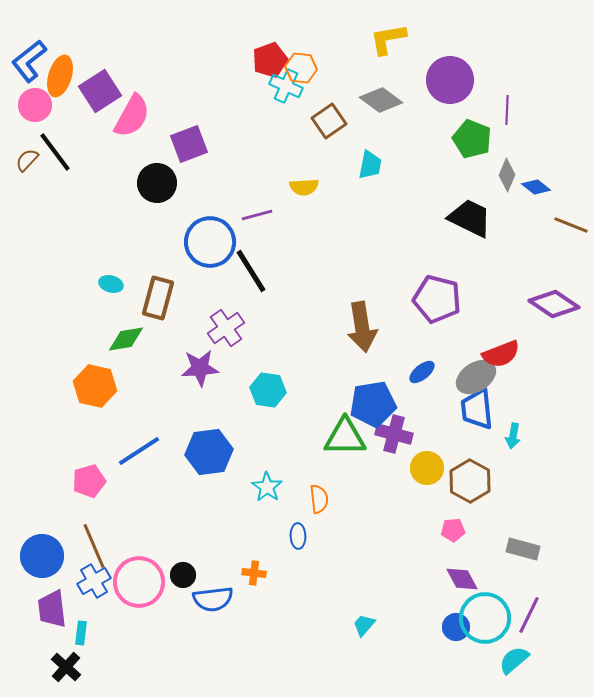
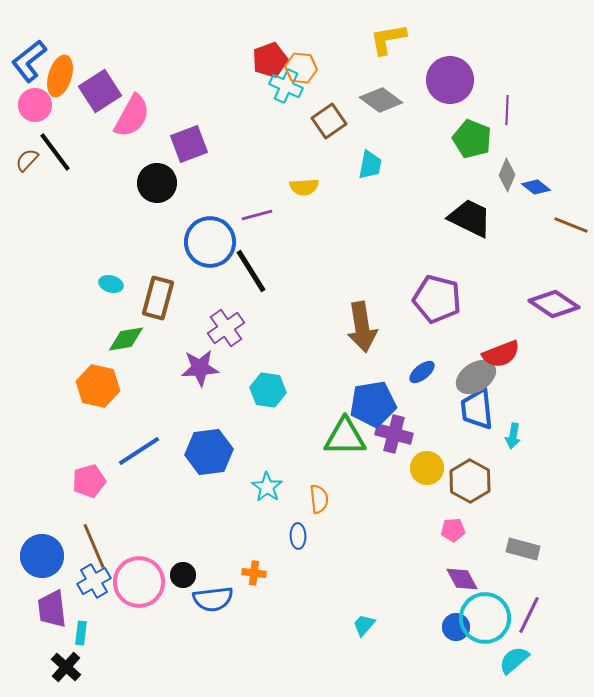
orange hexagon at (95, 386): moved 3 px right
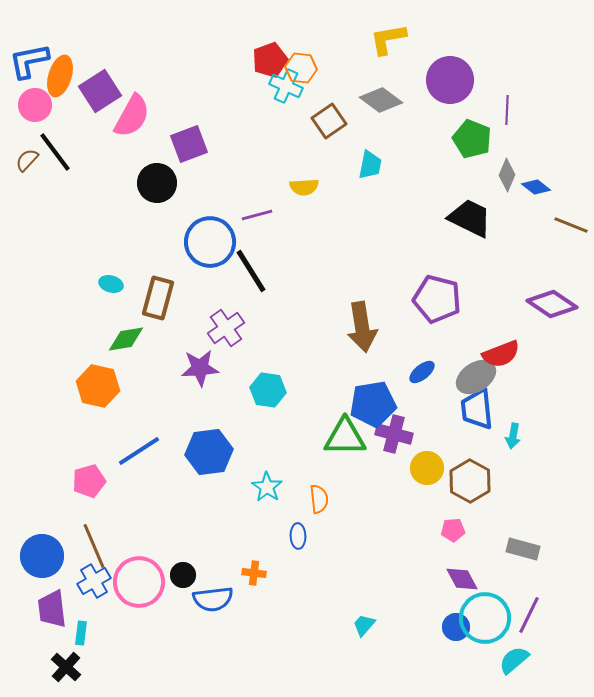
blue L-shape at (29, 61): rotated 27 degrees clockwise
purple diamond at (554, 304): moved 2 px left
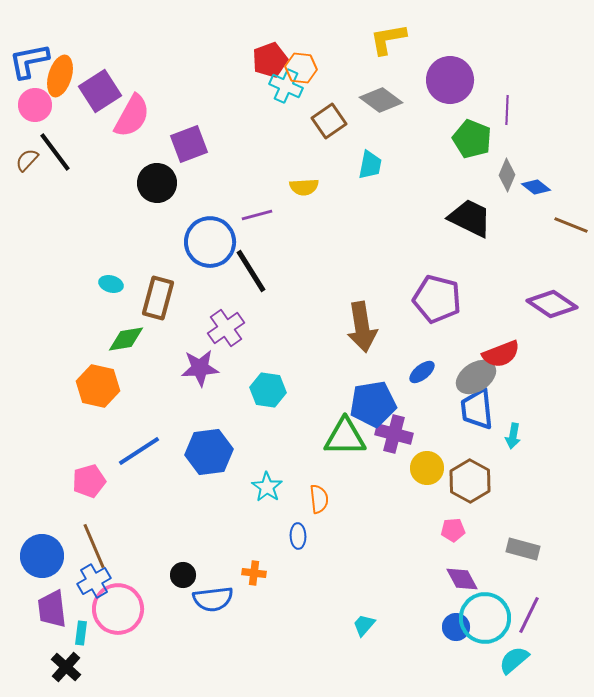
pink circle at (139, 582): moved 21 px left, 27 px down
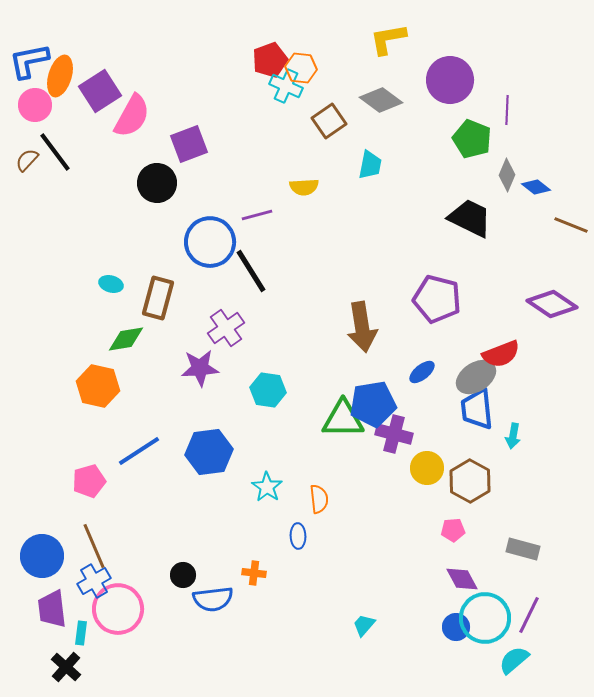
green triangle at (345, 437): moved 2 px left, 18 px up
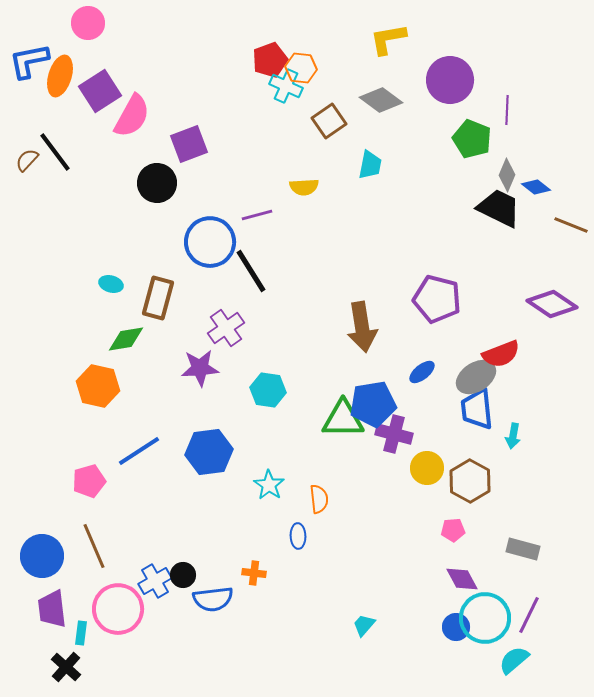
pink circle at (35, 105): moved 53 px right, 82 px up
black trapezoid at (470, 218): moved 29 px right, 10 px up
cyan star at (267, 487): moved 2 px right, 2 px up
blue cross at (94, 581): moved 61 px right
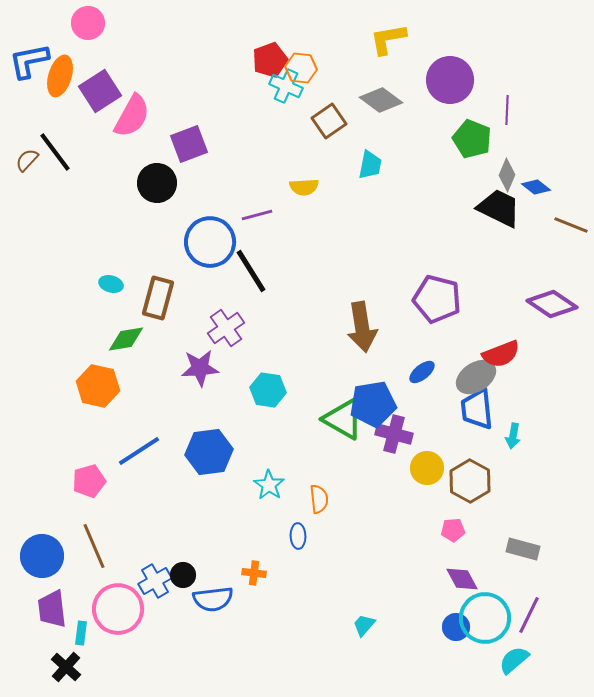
green triangle at (343, 419): rotated 30 degrees clockwise
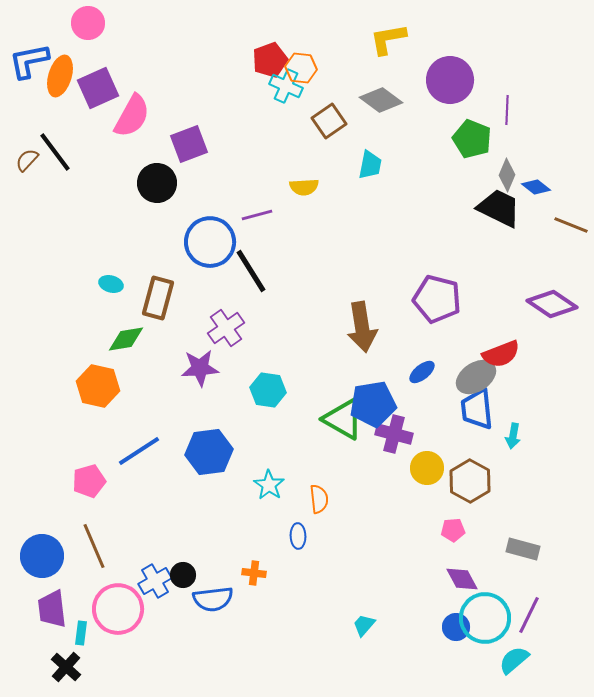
purple square at (100, 91): moved 2 px left, 3 px up; rotated 9 degrees clockwise
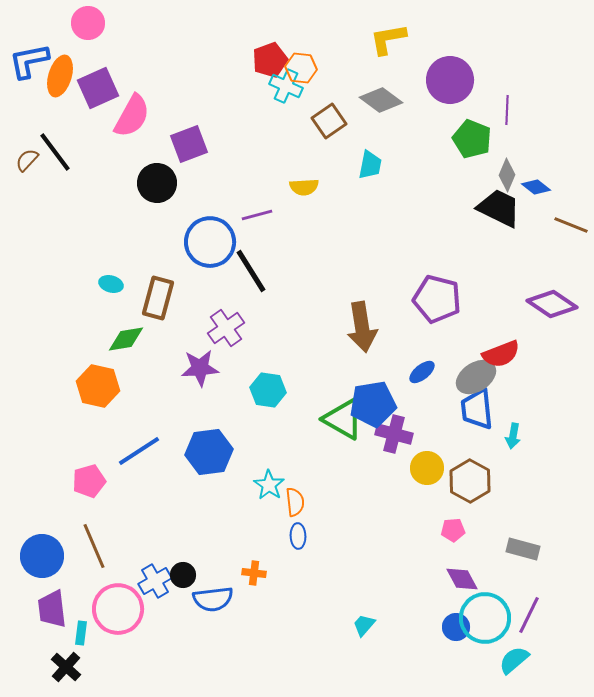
orange semicircle at (319, 499): moved 24 px left, 3 px down
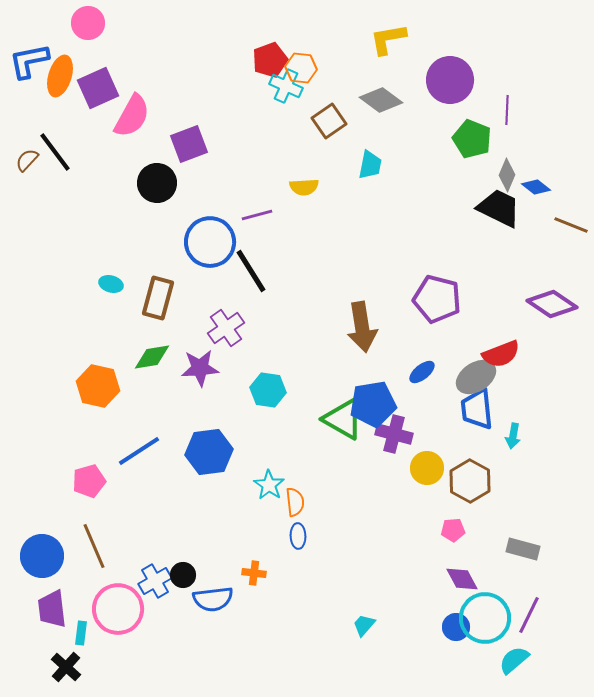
green diamond at (126, 339): moved 26 px right, 18 px down
